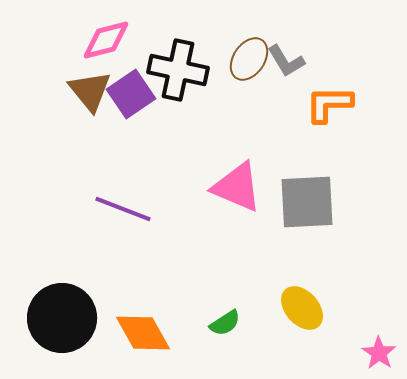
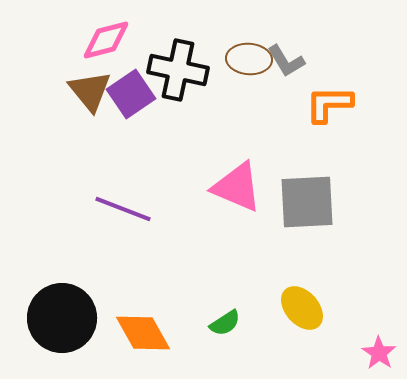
brown ellipse: rotated 60 degrees clockwise
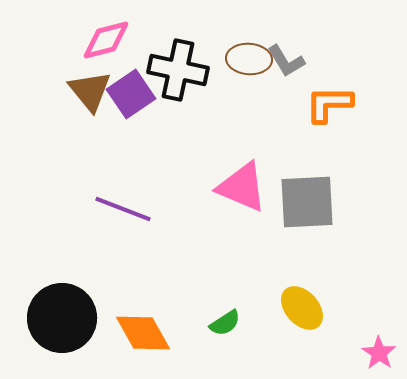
pink triangle: moved 5 px right
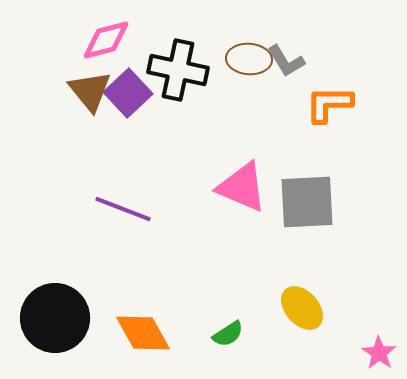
purple square: moved 3 px left, 1 px up; rotated 9 degrees counterclockwise
black circle: moved 7 px left
green semicircle: moved 3 px right, 11 px down
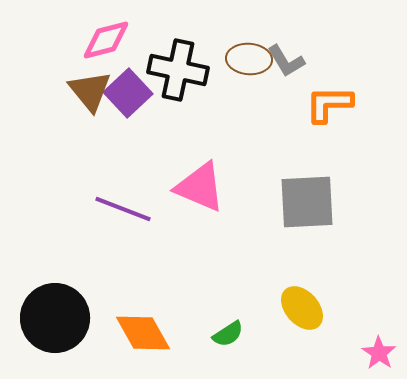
pink triangle: moved 42 px left
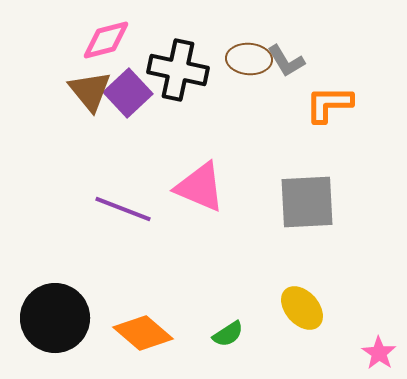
orange diamond: rotated 20 degrees counterclockwise
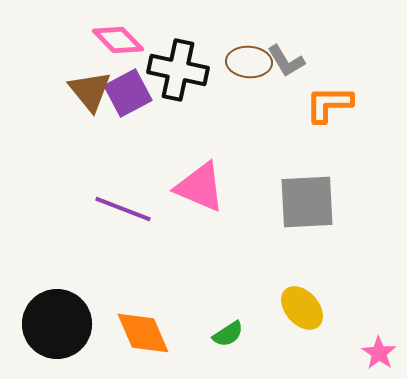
pink diamond: moved 12 px right; rotated 60 degrees clockwise
brown ellipse: moved 3 px down
purple square: rotated 15 degrees clockwise
black circle: moved 2 px right, 6 px down
orange diamond: rotated 26 degrees clockwise
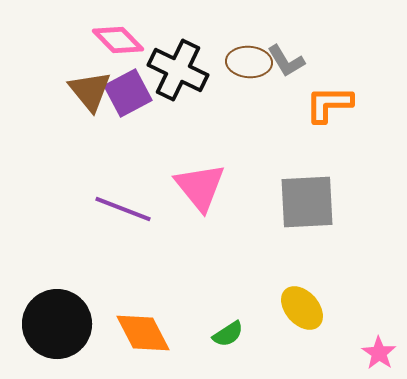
black cross: rotated 14 degrees clockwise
pink triangle: rotated 28 degrees clockwise
orange diamond: rotated 4 degrees counterclockwise
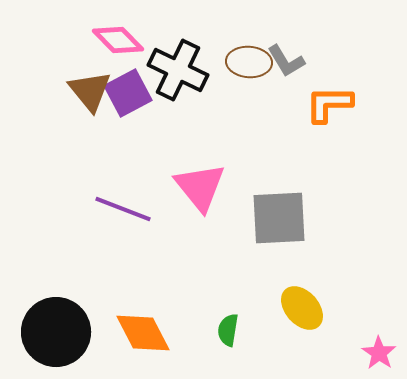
gray square: moved 28 px left, 16 px down
black circle: moved 1 px left, 8 px down
green semicircle: moved 4 px up; rotated 132 degrees clockwise
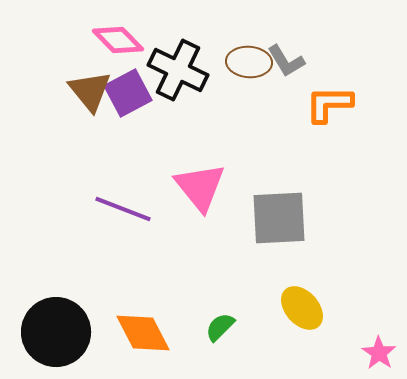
green semicircle: moved 8 px left, 3 px up; rotated 36 degrees clockwise
